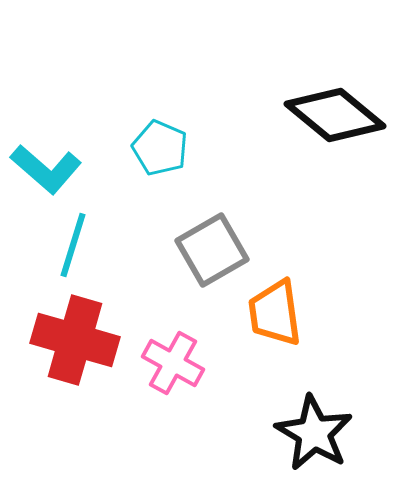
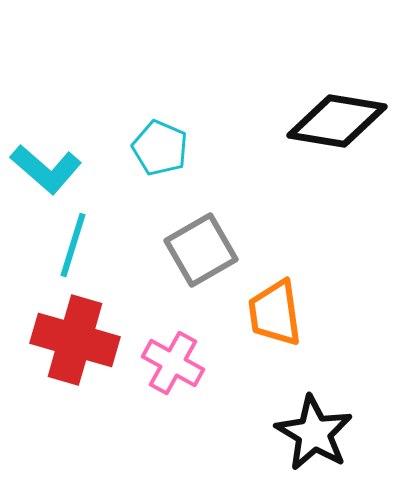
black diamond: moved 2 px right, 6 px down; rotated 30 degrees counterclockwise
gray square: moved 11 px left
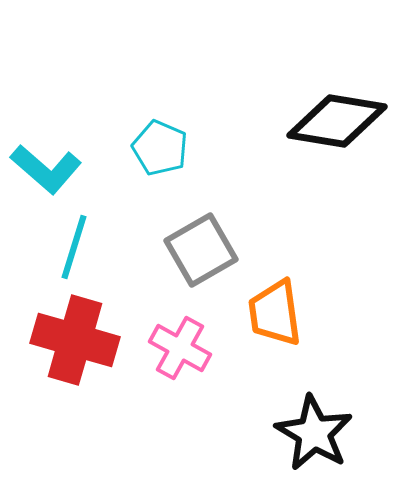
cyan line: moved 1 px right, 2 px down
pink cross: moved 7 px right, 15 px up
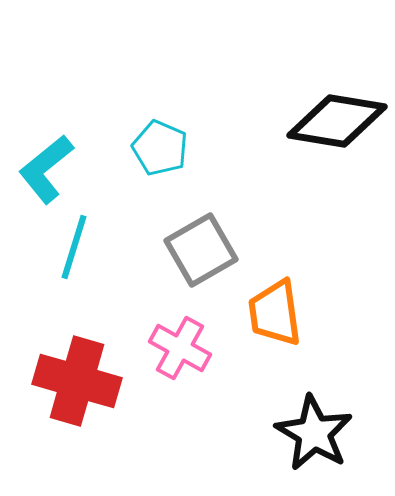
cyan L-shape: rotated 100 degrees clockwise
red cross: moved 2 px right, 41 px down
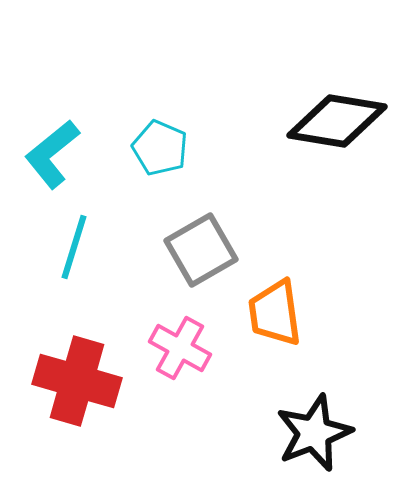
cyan L-shape: moved 6 px right, 15 px up
black star: rotated 20 degrees clockwise
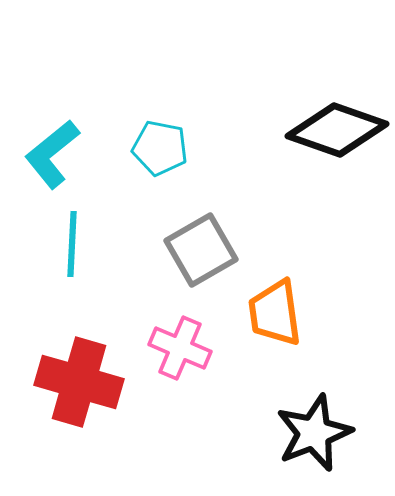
black diamond: moved 9 px down; rotated 10 degrees clockwise
cyan pentagon: rotated 12 degrees counterclockwise
cyan line: moved 2 px left, 3 px up; rotated 14 degrees counterclockwise
pink cross: rotated 6 degrees counterclockwise
red cross: moved 2 px right, 1 px down
